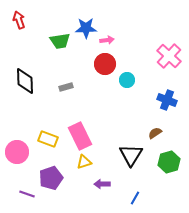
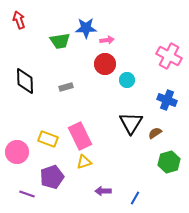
pink cross: rotated 15 degrees counterclockwise
black triangle: moved 32 px up
purple pentagon: moved 1 px right, 1 px up
purple arrow: moved 1 px right, 7 px down
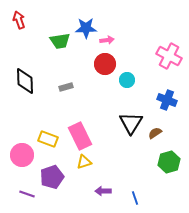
pink circle: moved 5 px right, 3 px down
blue line: rotated 48 degrees counterclockwise
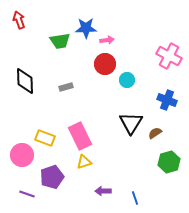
yellow rectangle: moved 3 px left, 1 px up
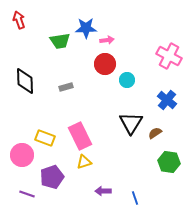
blue cross: rotated 18 degrees clockwise
green hexagon: rotated 25 degrees clockwise
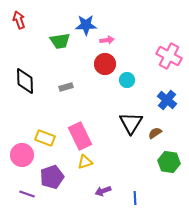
blue star: moved 3 px up
yellow triangle: moved 1 px right
purple arrow: rotated 21 degrees counterclockwise
blue line: rotated 16 degrees clockwise
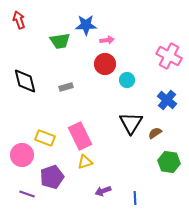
black diamond: rotated 12 degrees counterclockwise
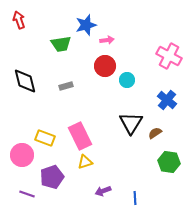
blue star: rotated 15 degrees counterclockwise
green trapezoid: moved 1 px right, 3 px down
red circle: moved 2 px down
gray rectangle: moved 1 px up
